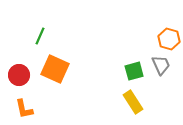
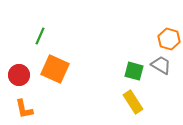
gray trapezoid: rotated 35 degrees counterclockwise
green square: rotated 30 degrees clockwise
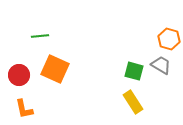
green line: rotated 60 degrees clockwise
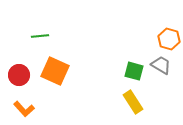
orange square: moved 2 px down
orange L-shape: rotated 30 degrees counterclockwise
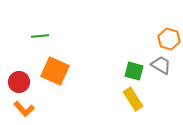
red circle: moved 7 px down
yellow rectangle: moved 3 px up
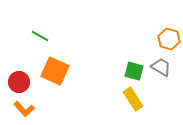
green line: rotated 36 degrees clockwise
gray trapezoid: moved 2 px down
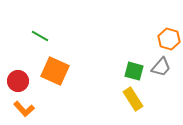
gray trapezoid: rotated 100 degrees clockwise
red circle: moved 1 px left, 1 px up
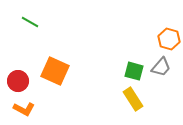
green line: moved 10 px left, 14 px up
orange L-shape: rotated 20 degrees counterclockwise
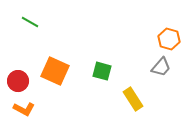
green square: moved 32 px left
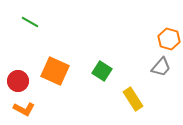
green square: rotated 18 degrees clockwise
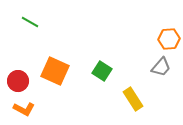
orange hexagon: rotated 20 degrees counterclockwise
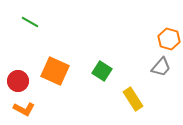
orange hexagon: rotated 20 degrees clockwise
